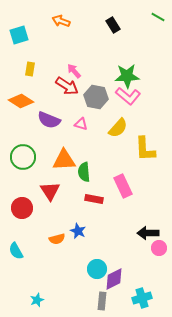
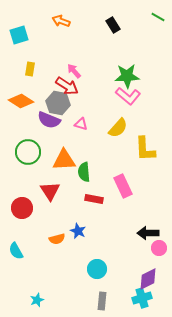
gray hexagon: moved 38 px left, 6 px down
green circle: moved 5 px right, 5 px up
purple diamond: moved 34 px right
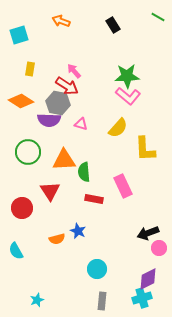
purple semicircle: rotated 20 degrees counterclockwise
black arrow: rotated 20 degrees counterclockwise
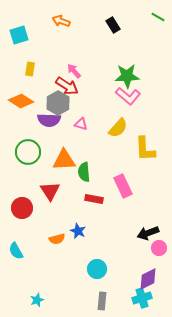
gray hexagon: rotated 20 degrees clockwise
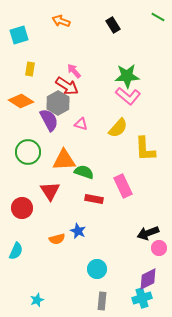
purple semicircle: rotated 120 degrees counterclockwise
green semicircle: rotated 114 degrees clockwise
cyan semicircle: rotated 126 degrees counterclockwise
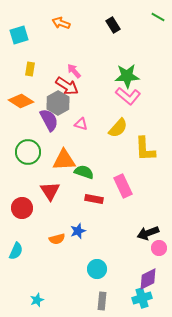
orange arrow: moved 2 px down
blue star: rotated 28 degrees clockwise
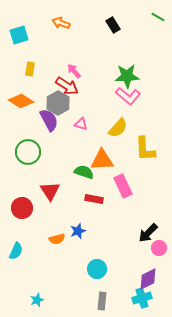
orange triangle: moved 38 px right
black arrow: rotated 25 degrees counterclockwise
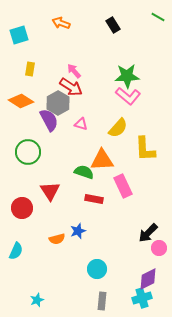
red arrow: moved 4 px right, 1 px down
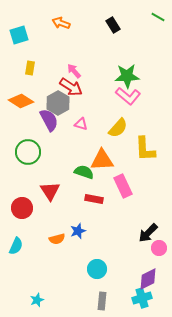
yellow rectangle: moved 1 px up
cyan semicircle: moved 5 px up
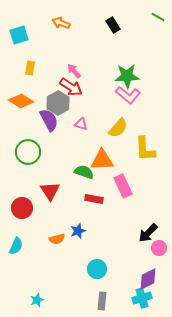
pink L-shape: moved 1 px up
